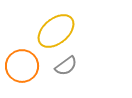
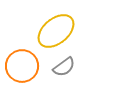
gray semicircle: moved 2 px left, 1 px down
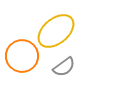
orange circle: moved 10 px up
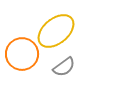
orange circle: moved 2 px up
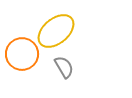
gray semicircle: rotated 85 degrees counterclockwise
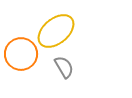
orange circle: moved 1 px left
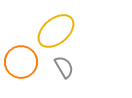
orange circle: moved 8 px down
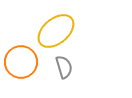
gray semicircle: rotated 15 degrees clockwise
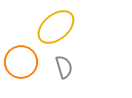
yellow ellipse: moved 4 px up
